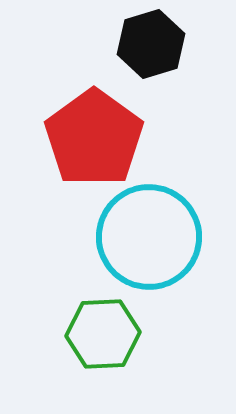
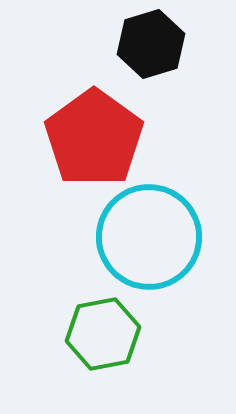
green hexagon: rotated 8 degrees counterclockwise
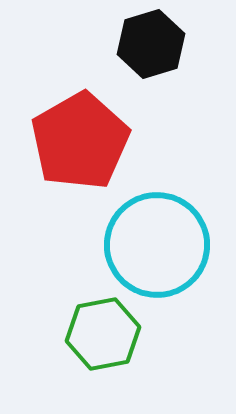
red pentagon: moved 14 px left, 3 px down; rotated 6 degrees clockwise
cyan circle: moved 8 px right, 8 px down
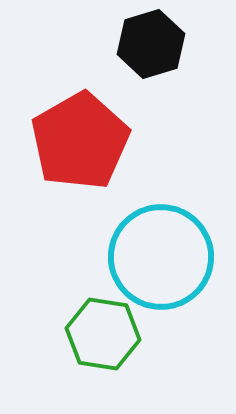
cyan circle: moved 4 px right, 12 px down
green hexagon: rotated 20 degrees clockwise
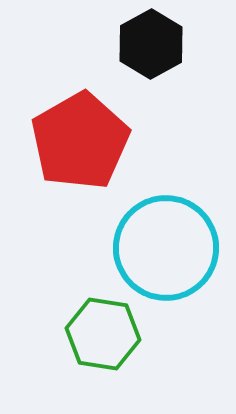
black hexagon: rotated 12 degrees counterclockwise
cyan circle: moved 5 px right, 9 px up
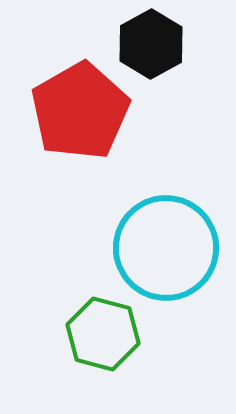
red pentagon: moved 30 px up
green hexagon: rotated 6 degrees clockwise
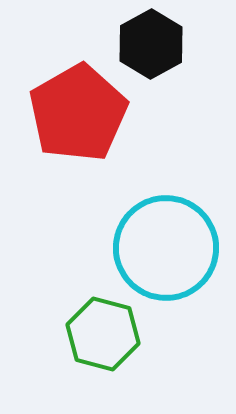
red pentagon: moved 2 px left, 2 px down
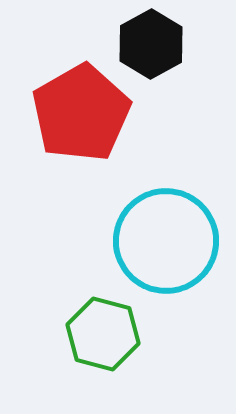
red pentagon: moved 3 px right
cyan circle: moved 7 px up
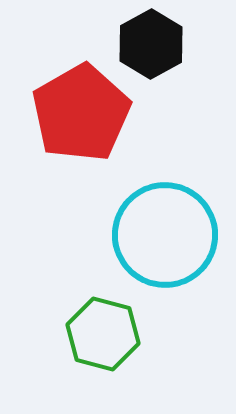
cyan circle: moved 1 px left, 6 px up
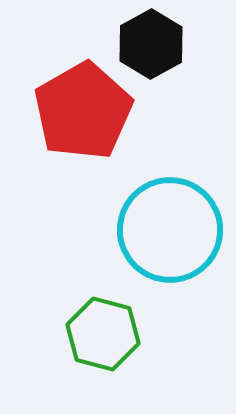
red pentagon: moved 2 px right, 2 px up
cyan circle: moved 5 px right, 5 px up
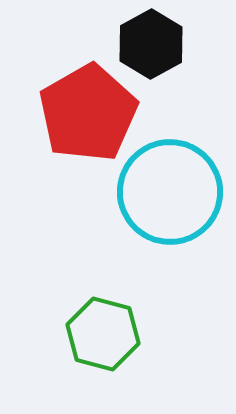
red pentagon: moved 5 px right, 2 px down
cyan circle: moved 38 px up
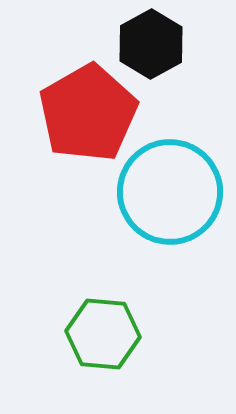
green hexagon: rotated 10 degrees counterclockwise
